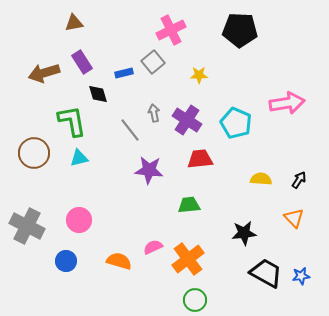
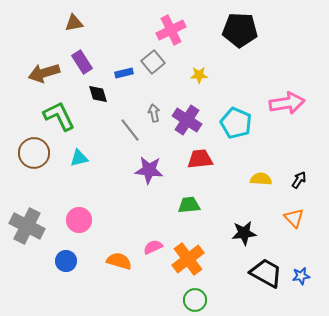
green L-shape: moved 13 px left, 5 px up; rotated 16 degrees counterclockwise
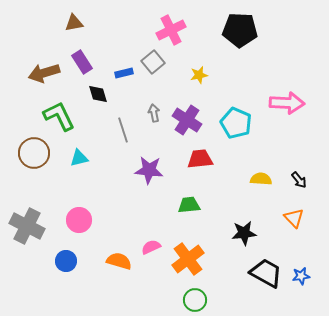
yellow star: rotated 12 degrees counterclockwise
pink arrow: rotated 12 degrees clockwise
gray line: moved 7 px left; rotated 20 degrees clockwise
black arrow: rotated 108 degrees clockwise
pink semicircle: moved 2 px left
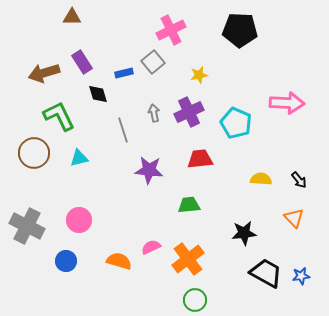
brown triangle: moved 2 px left, 6 px up; rotated 12 degrees clockwise
purple cross: moved 2 px right, 8 px up; rotated 32 degrees clockwise
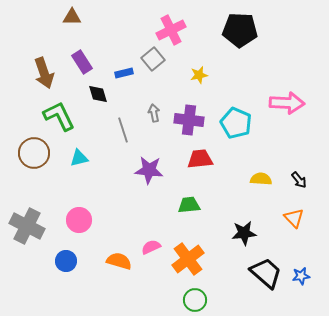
gray square: moved 3 px up
brown arrow: rotated 92 degrees counterclockwise
purple cross: moved 8 px down; rotated 32 degrees clockwise
black trapezoid: rotated 12 degrees clockwise
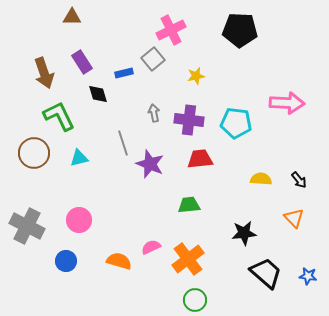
yellow star: moved 3 px left, 1 px down
cyan pentagon: rotated 16 degrees counterclockwise
gray line: moved 13 px down
purple star: moved 1 px right, 6 px up; rotated 16 degrees clockwise
blue star: moved 7 px right; rotated 18 degrees clockwise
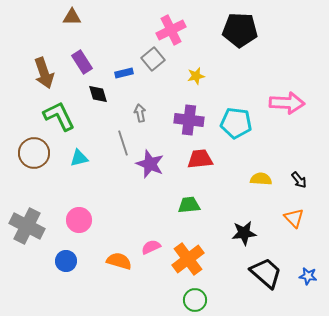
gray arrow: moved 14 px left
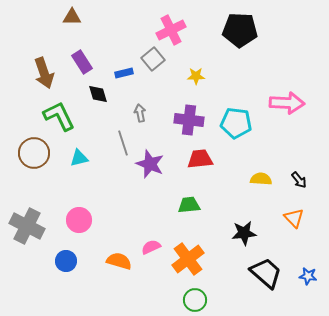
yellow star: rotated 12 degrees clockwise
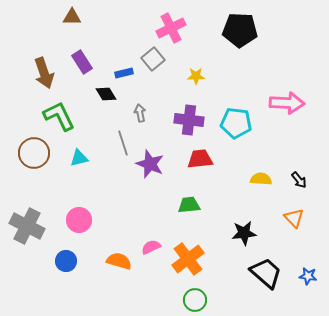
pink cross: moved 2 px up
black diamond: moved 8 px right; rotated 15 degrees counterclockwise
